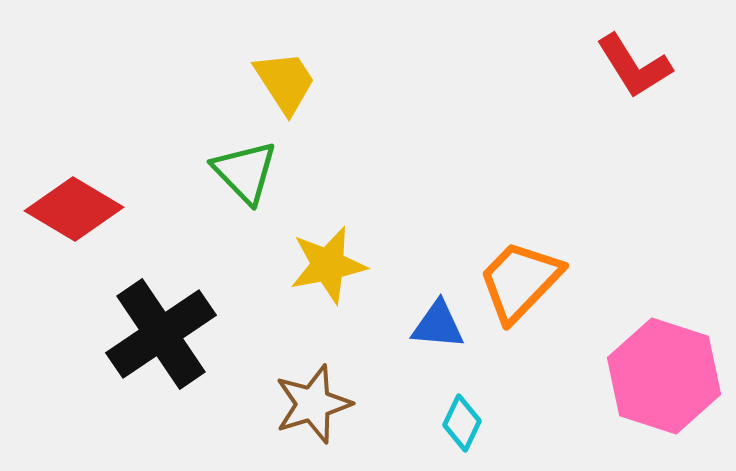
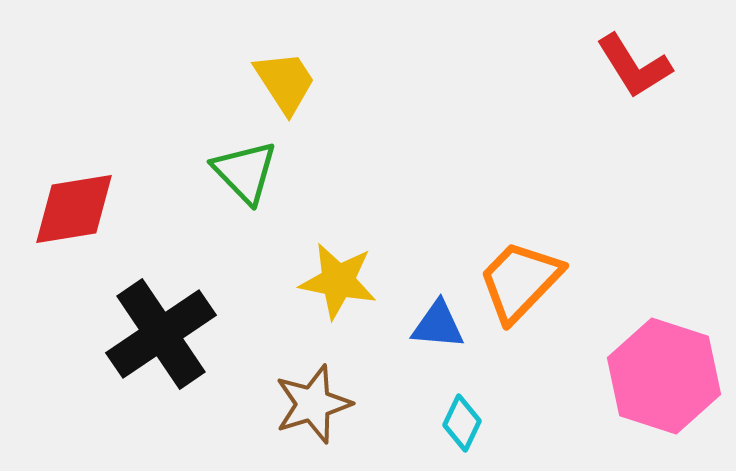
red diamond: rotated 40 degrees counterclockwise
yellow star: moved 10 px right, 16 px down; rotated 22 degrees clockwise
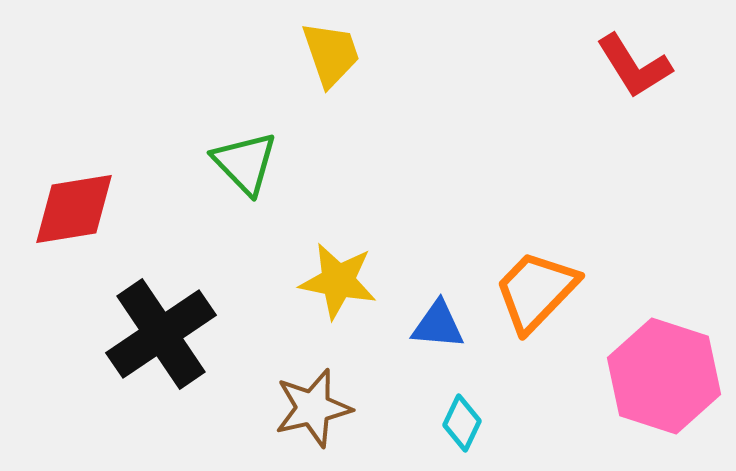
yellow trapezoid: moved 46 px right, 28 px up; rotated 14 degrees clockwise
green triangle: moved 9 px up
orange trapezoid: moved 16 px right, 10 px down
brown star: moved 4 px down; rotated 4 degrees clockwise
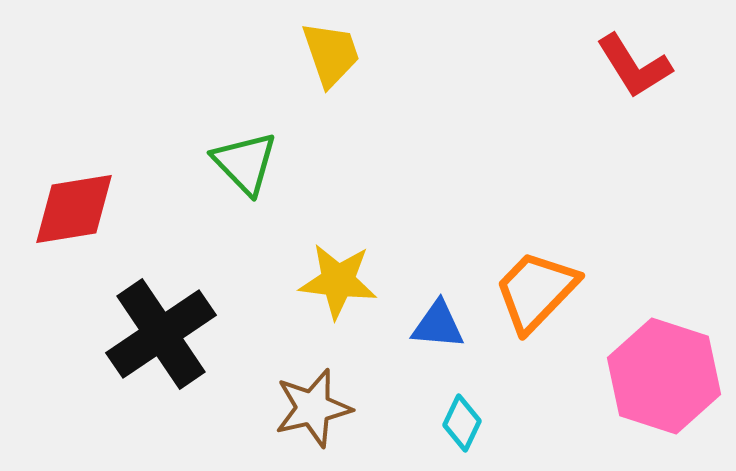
yellow star: rotated 4 degrees counterclockwise
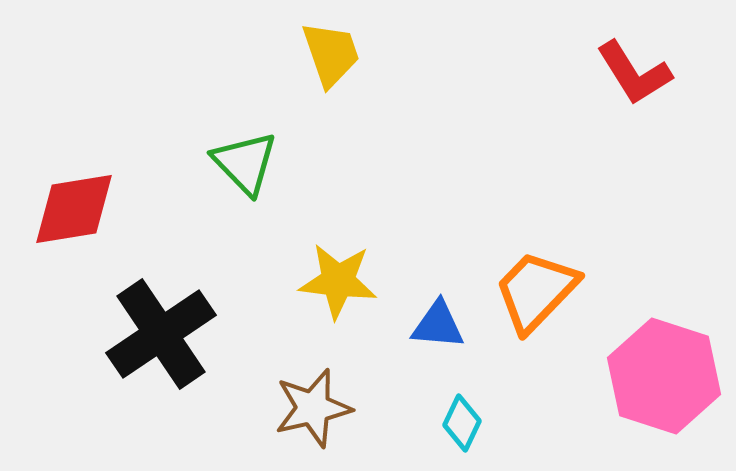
red L-shape: moved 7 px down
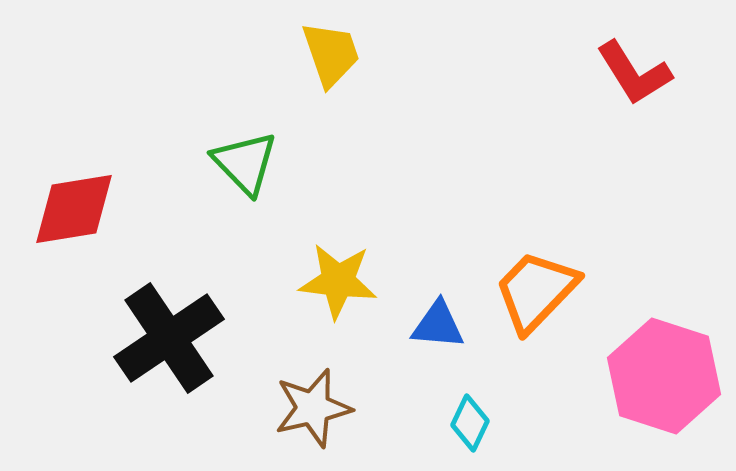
black cross: moved 8 px right, 4 px down
cyan diamond: moved 8 px right
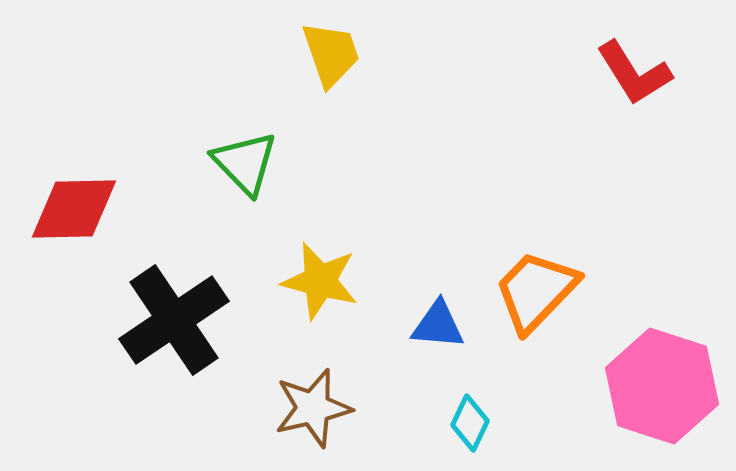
red diamond: rotated 8 degrees clockwise
yellow star: moved 18 px left; rotated 8 degrees clockwise
black cross: moved 5 px right, 18 px up
pink hexagon: moved 2 px left, 10 px down
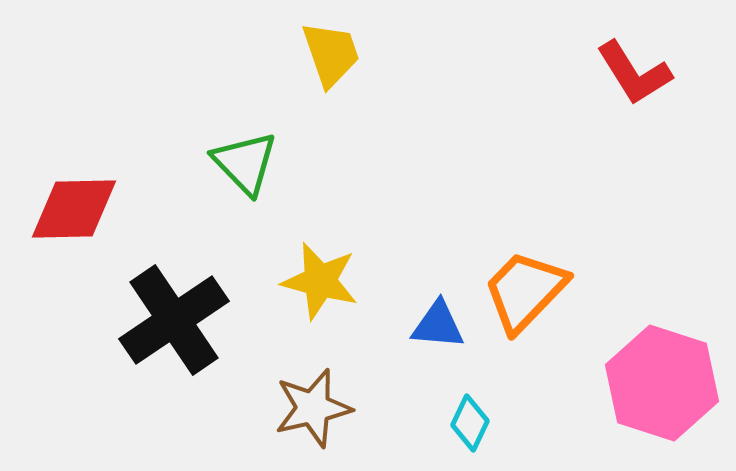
orange trapezoid: moved 11 px left
pink hexagon: moved 3 px up
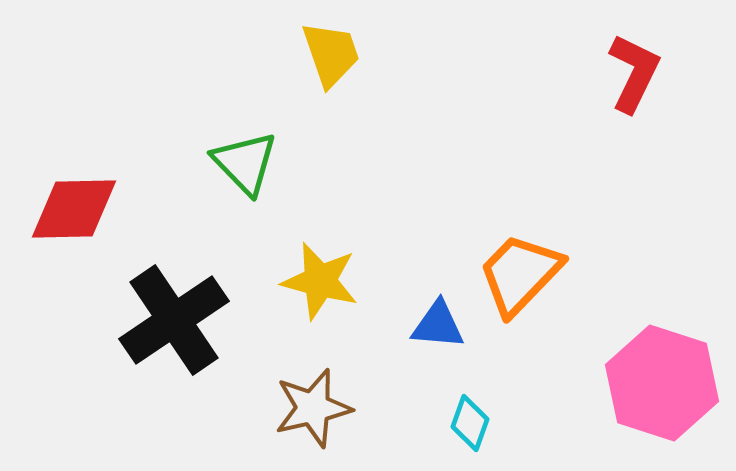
red L-shape: rotated 122 degrees counterclockwise
orange trapezoid: moved 5 px left, 17 px up
cyan diamond: rotated 6 degrees counterclockwise
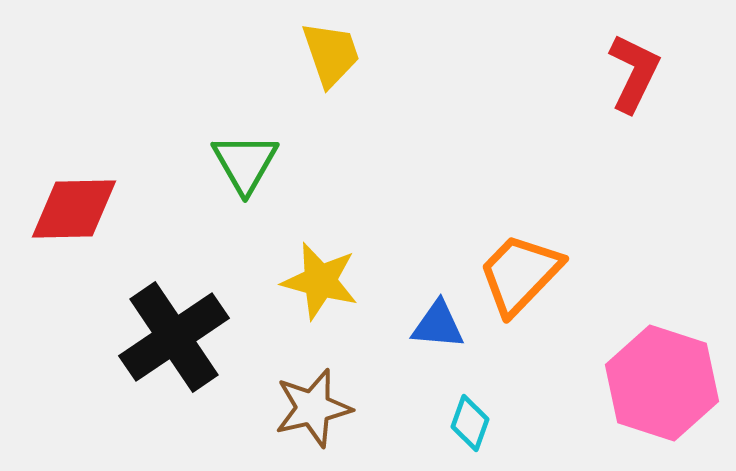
green triangle: rotated 14 degrees clockwise
black cross: moved 17 px down
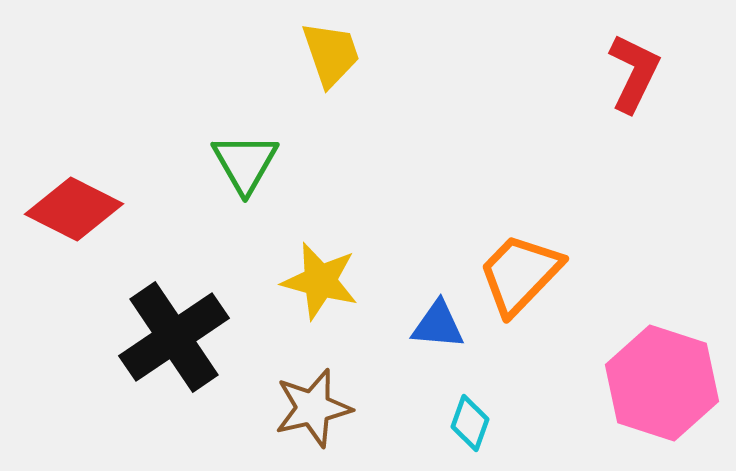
red diamond: rotated 28 degrees clockwise
